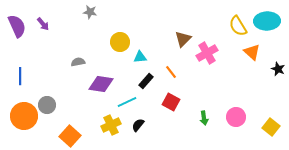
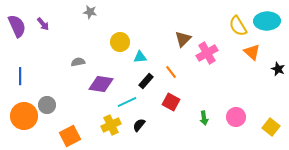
black semicircle: moved 1 px right
orange square: rotated 20 degrees clockwise
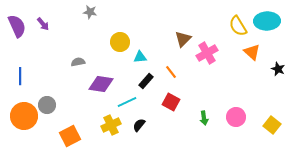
yellow square: moved 1 px right, 2 px up
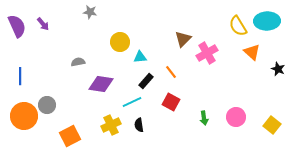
cyan line: moved 5 px right
black semicircle: rotated 48 degrees counterclockwise
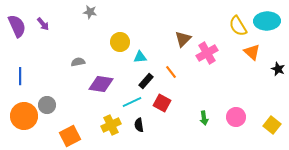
red square: moved 9 px left, 1 px down
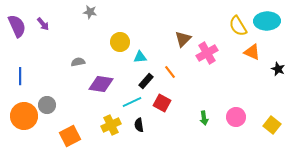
orange triangle: rotated 18 degrees counterclockwise
orange line: moved 1 px left
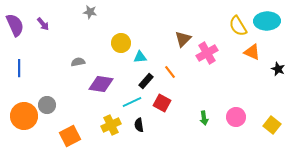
purple semicircle: moved 2 px left, 1 px up
yellow circle: moved 1 px right, 1 px down
blue line: moved 1 px left, 8 px up
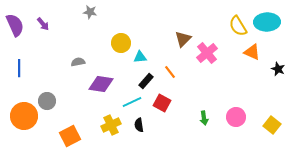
cyan ellipse: moved 1 px down
pink cross: rotated 10 degrees counterclockwise
gray circle: moved 4 px up
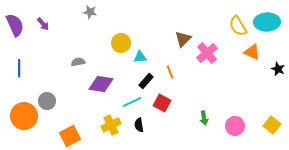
orange line: rotated 16 degrees clockwise
pink circle: moved 1 px left, 9 px down
